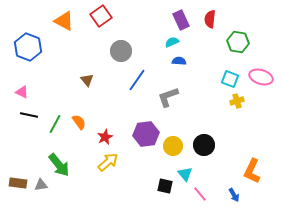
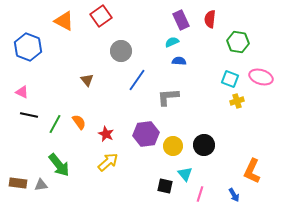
gray L-shape: rotated 15 degrees clockwise
red star: moved 1 px right, 3 px up; rotated 21 degrees counterclockwise
pink line: rotated 56 degrees clockwise
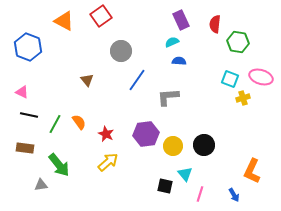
red semicircle: moved 5 px right, 5 px down
yellow cross: moved 6 px right, 3 px up
brown rectangle: moved 7 px right, 35 px up
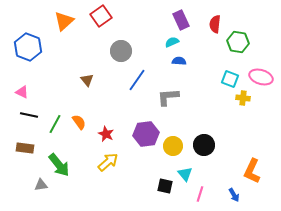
orange triangle: rotated 50 degrees clockwise
yellow cross: rotated 24 degrees clockwise
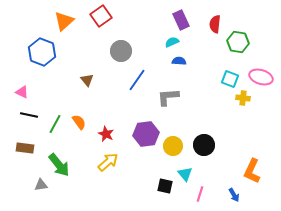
blue hexagon: moved 14 px right, 5 px down
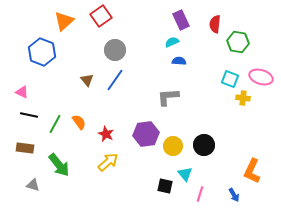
gray circle: moved 6 px left, 1 px up
blue line: moved 22 px left
gray triangle: moved 8 px left; rotated 24 degrees clockwise
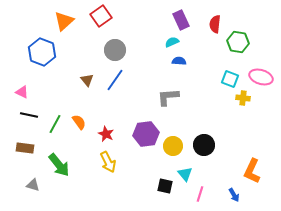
yellow arrow: rotated 105 degrees clockwise
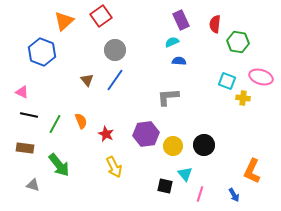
cyan square: moved 3 px left, 2 px down
orange semicircle: moved 2 px right, 1 px up; rotated 14 degrees clockwise
yellow arrow: moved 6 px right, 5 px down
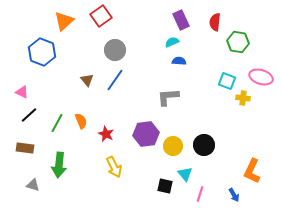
red semicircle: moved 2 px up
black line: rotated 54 degrees counterclockwise
green line: moved 2 px right, 1 px up
green arrow: rotated 45 degrees clockwise
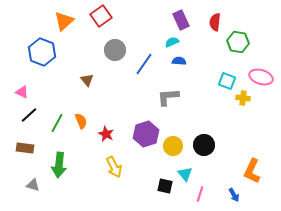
blue line: moved 29 px right, 16 px up
purple hexagon: rotated 10 degrees counterclockwise
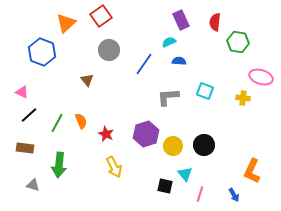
orange triangle: moved 2 px right, 2 px down
cyan semicircle: moved 3 px left
gray circle: moved 6 px left
cyan square: moved 22 px left, 10 px down
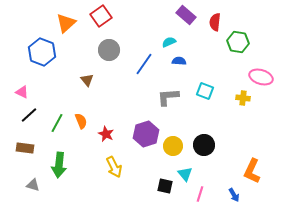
purple rectangle: moved 5 px right, 5 px up; rotated 24 degrees counterclockwise
